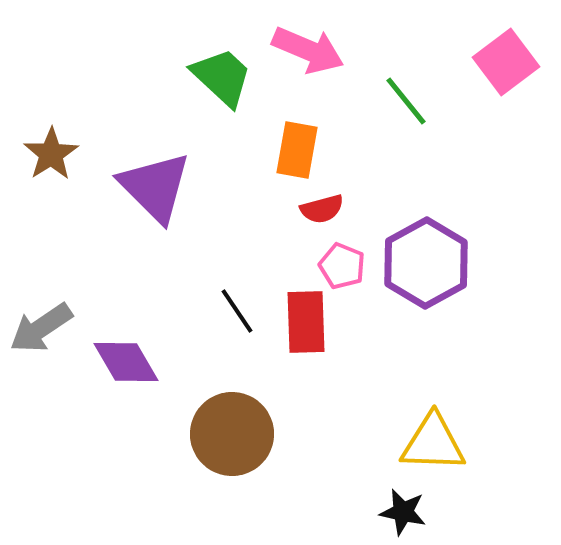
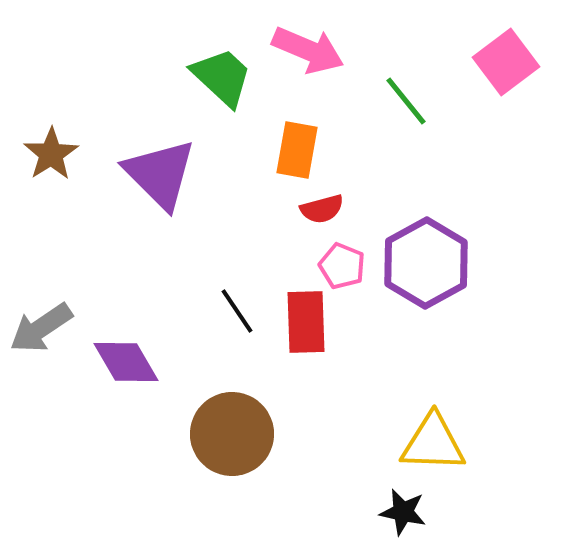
purple triangle: moved 5 px right, 13 px up
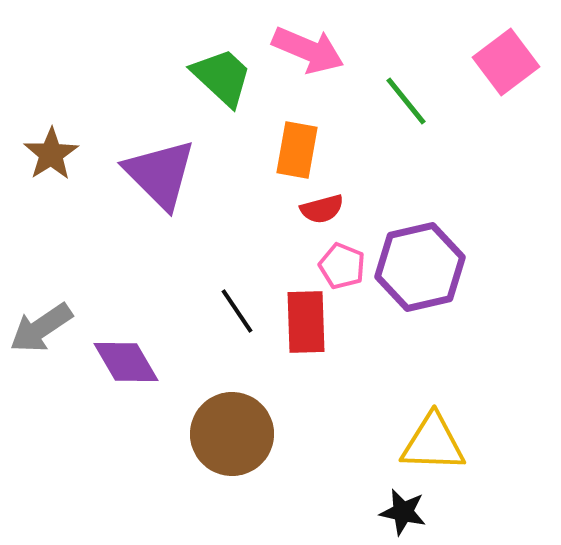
purple hexagon: moved 6 px left, 4 px down; rotated 16 degrees clockwise
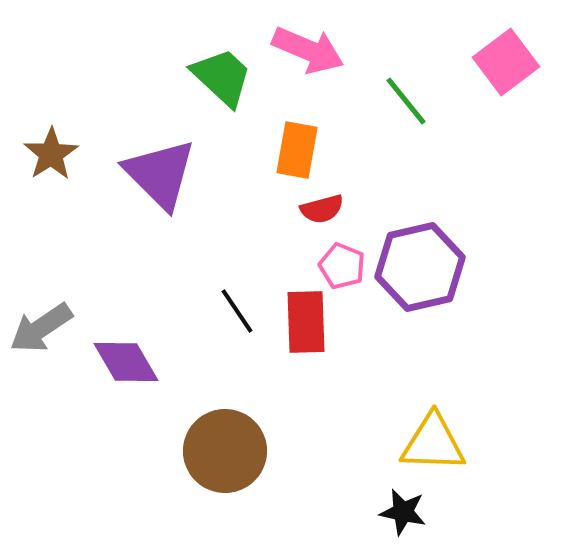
brown circle: moved 7 px left, 17 px down
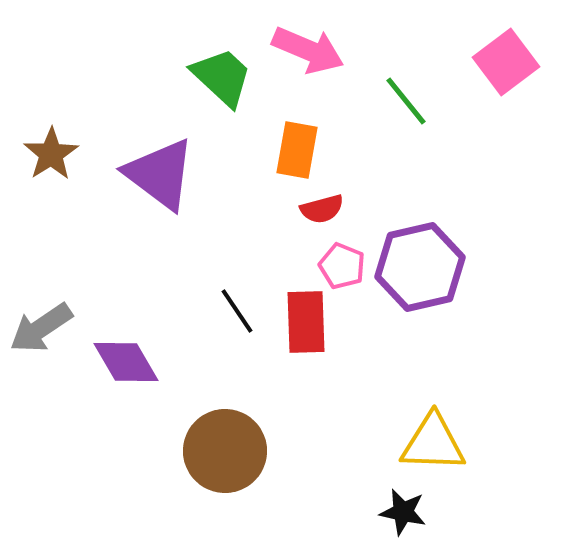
purple triangle: rotated 8 degrees counterclockwise
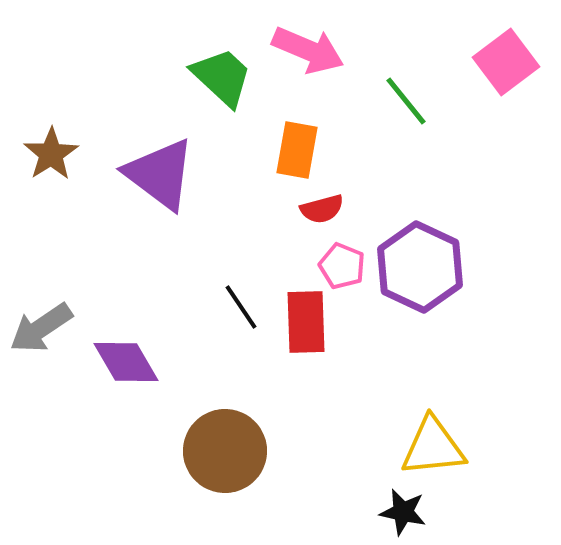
purple hexagon: rotated 22 degrees counterclockwise
black line: moved 4 px right, 4 px up
yellow triangle: moved 4 px down; rotated 8 degrees counterclockwise
